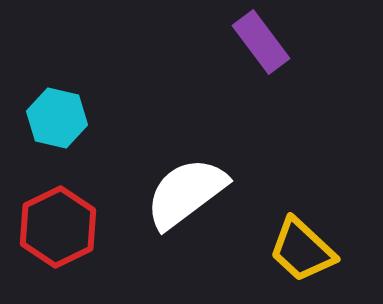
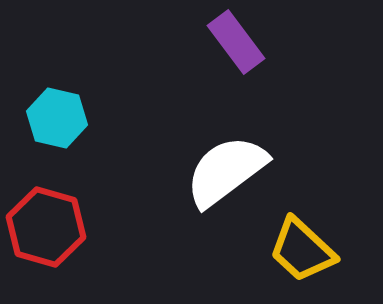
purple rectangle: moved 25 px left
white semicircle: moved 40 px right, 22 px up
red hexagon: moved 12 px left; rotated 18 degrees counterclockwise
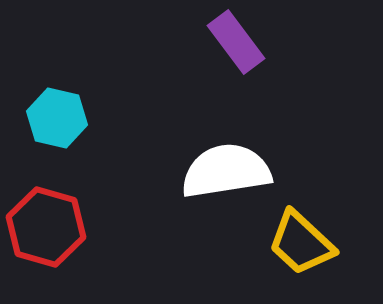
white semicircle: rotated 28 degrees clockwise
yellow trapezoid: moved 1 px left, 7 px up
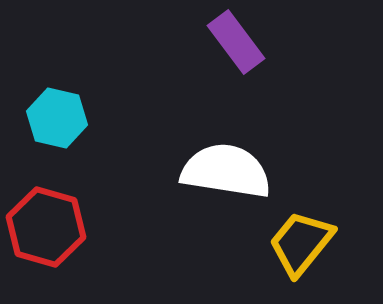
white semicircle: rotated 18 degrees clockwise
yellow trapezoid: rotated 86 degrees clockwise
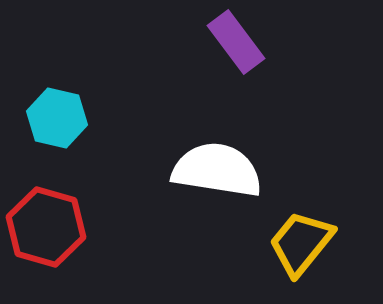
white semicircle: moved 9 px left, 1 px up
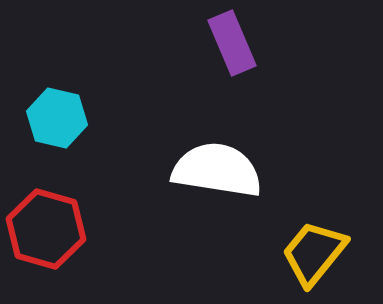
purple rectangle: moved 4 px left, 1 px down; rotated 14 degrees clockwise
red hexagon: moved 2 px down
yellow trapezoid: moved 13 px right, 10 px down
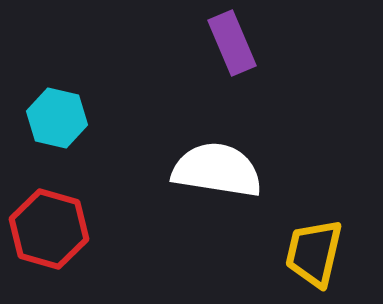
red hexagon: moved 3 px right
yellow trapezoid: rotated 26 degrees counterclockwise
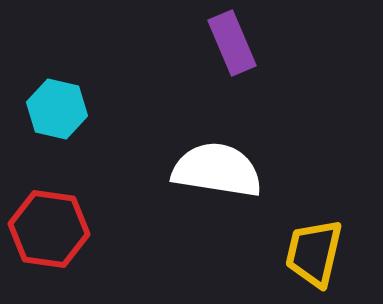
cyan hexagon: moved 9 px up
red hexagon: rotated 8 degrees counterclockwise
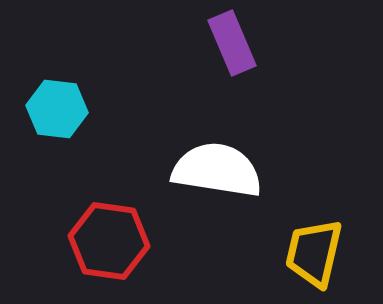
cyan hexagon: rotated 6 degrees counterclockwise
red hexagon: moved 60 px right, 12 px down
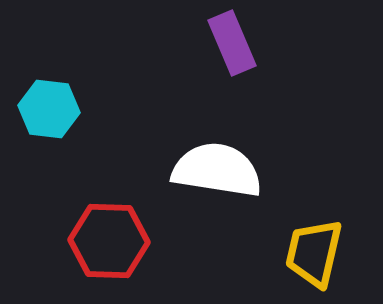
cyan hexagon: moved 8 px left
red hexagon: rotated 6 degrees counterclockwise
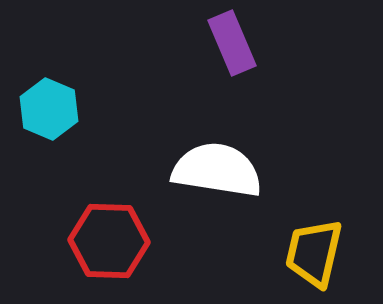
cyan hexagon: rotated 16 degrees clockwise
